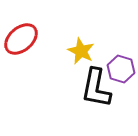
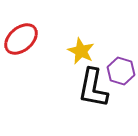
purple hexagon: moved 2 px down
black L-shape: moved 3 px left
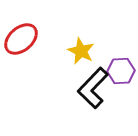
purple hexagon: rotated 20 degrees counterclockwise
black L-shape: rotated 33 degrees clockwise
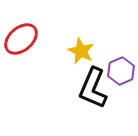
purple hexagon: rotated 20 degrees counterclockwise
black L-shape: rotated 21 degrees counterclockwise
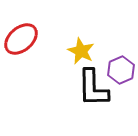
purple hexagon: moved 1 px up
black L-shape: rotated 24 degrees counterclockwise
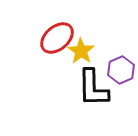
red ellipse: moved 36 px right, 1 px up
yellow star: rotated 8 degrees clockwise
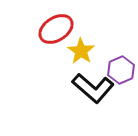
red ellipse: moved 1 px left, 9 px up; rotated 8 degrees clockwise
black L-shape: rotated 48 degrees counterclockwise
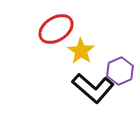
purple hexagon: moved 1 px left, 1 px down
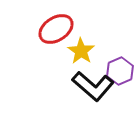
black L-shape: moved 2 px up
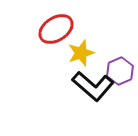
yellow star: moved 2 px down; rotated 20 degrees clockwise
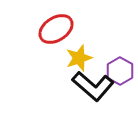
yellow star: moved 2 px left, 5 px down
purple hexagon: rotated 8 degrees counterclockwise
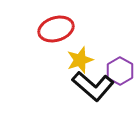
red ellipse: rotated 16 degrees clockwise
yellow star: moved 1 px right, 2 px down
